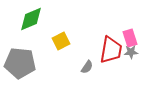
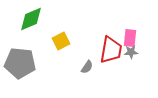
pink rectangle: rotated 24 degrees clockwise
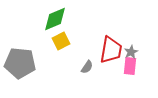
green diamond: moved 24 px right
pink rectangle: moved 28 px down
gray star: rotated 24 degrees counterclockwise
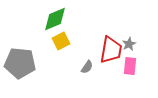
gray star: moved 2 px left, 8 px up
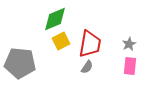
red trapezoid: moved 21 px left, 6 px up
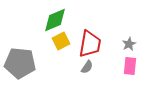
green diamond: moved 1 px down
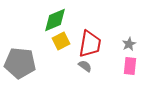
gray semicircle: moved 2 px left, 1 px up; rotated 88 degrees counterclockwise
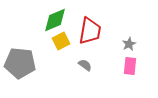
red trapezoid: moved 13 px up
gray semicircle: moved 1 px up
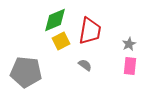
gray pentagon: moved 6 px right, 9 px down
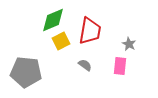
green diamond: moved 2 px left
gray star: rotated 16 degrees counterclockwise
pink rectangle: moved 10 px left
